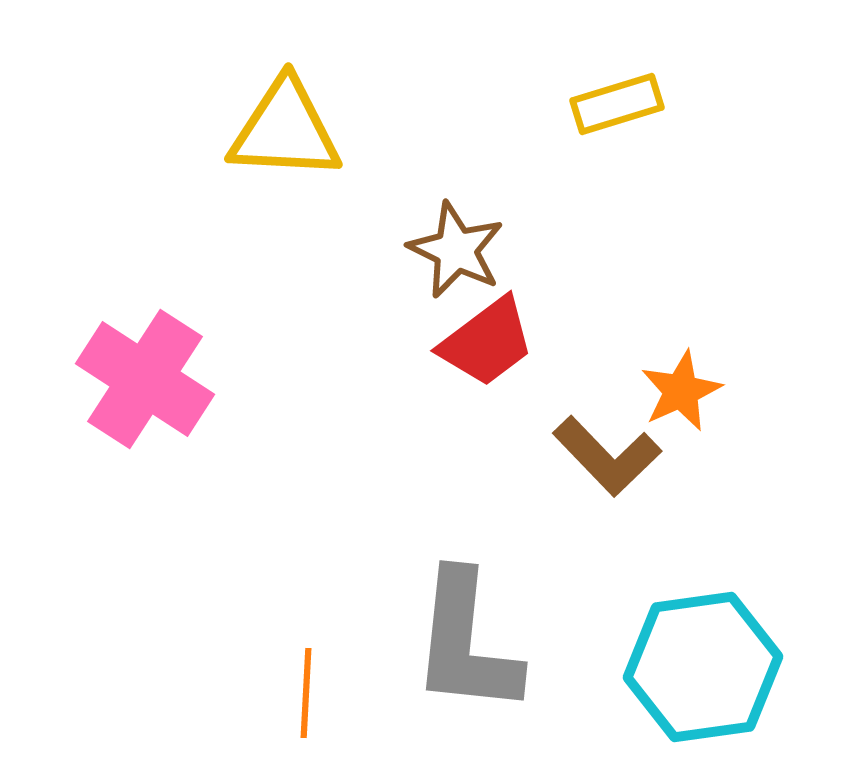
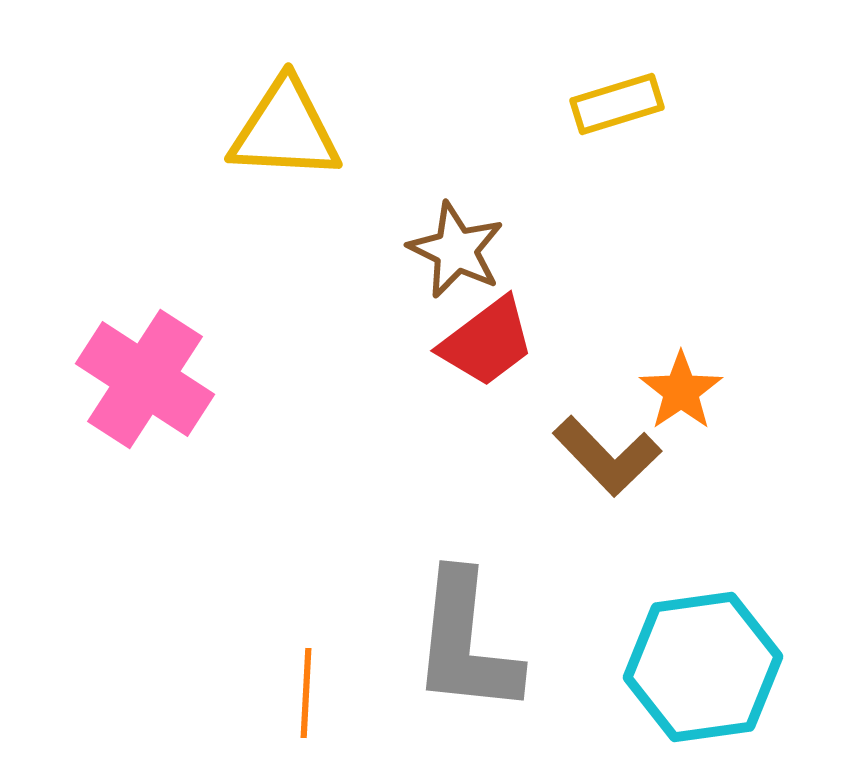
orange star: rotated 10 degrees counterclockwise
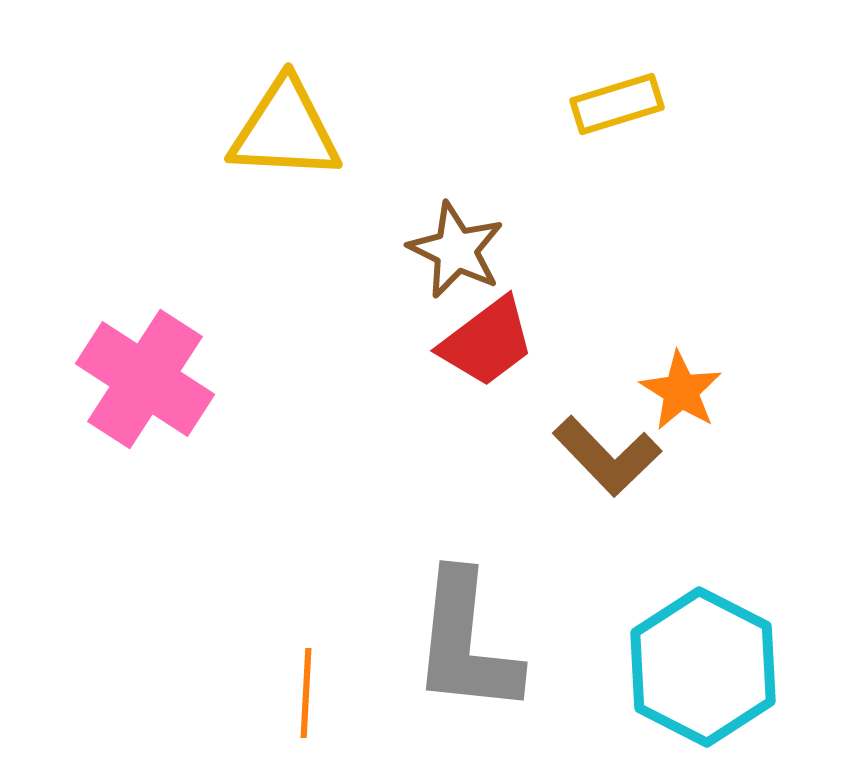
orange star: rotated 6 degrees counterclockwise
cyan hexagon: rotated 25 degrees counterclockwise
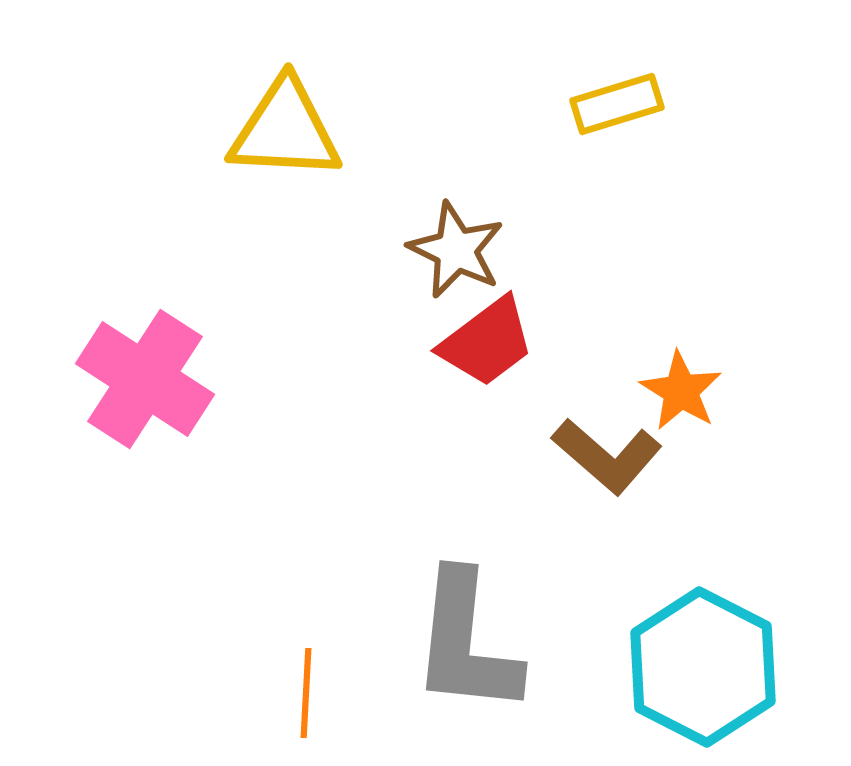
brown L-shape: rotated 5 degrees counterclockwise
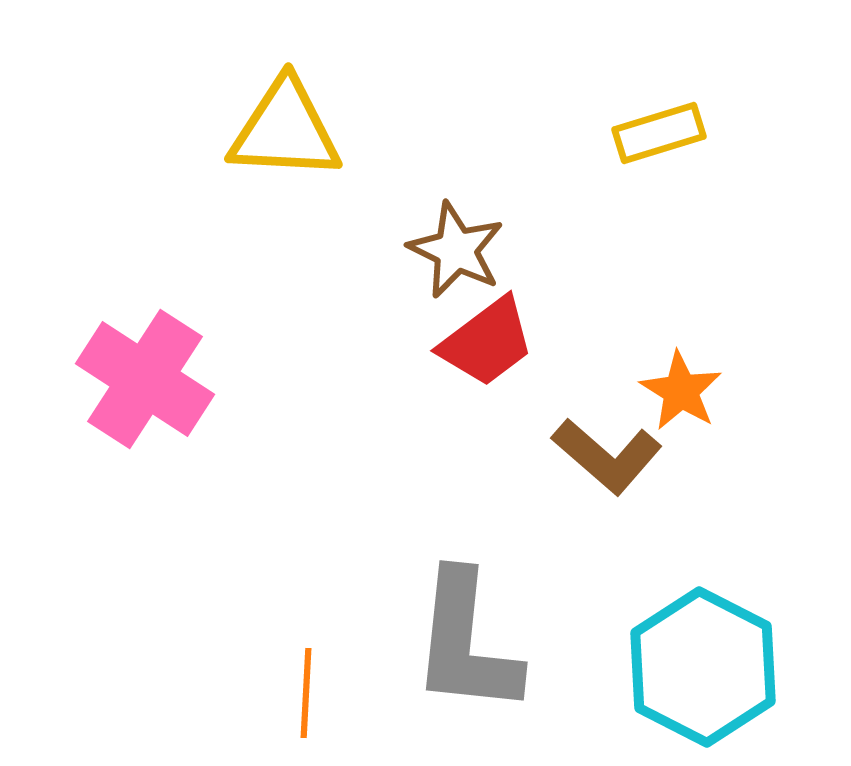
yellow rectangle: moved 42 px right, 29 px down
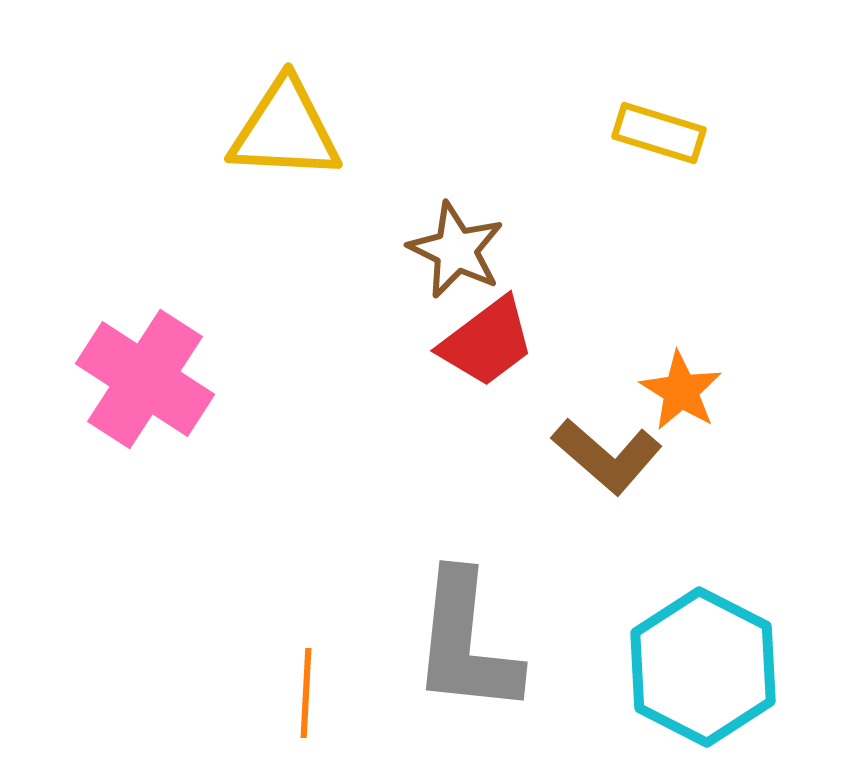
yellow rectangle: rotated 34 degrees clockwise
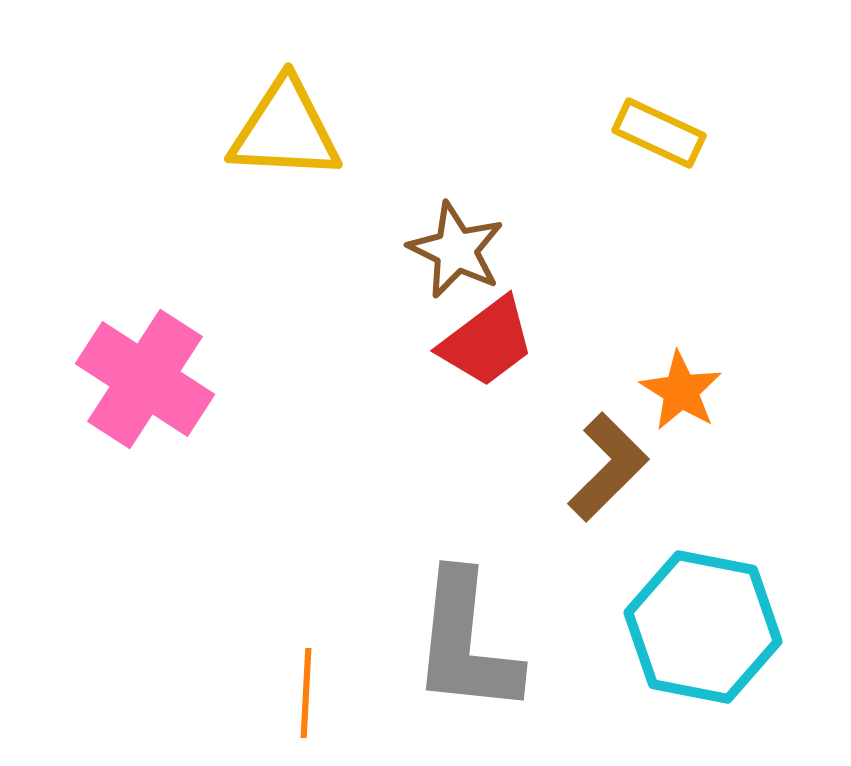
yellow rectangle: rotated 8 degrees clockwise
brown L-shape: moved 1 px right, 11 px down; rotated 86 degrees counterclockwise
cyan hexagon: moved 40 px up; rotated 16 degrees counterclockwise
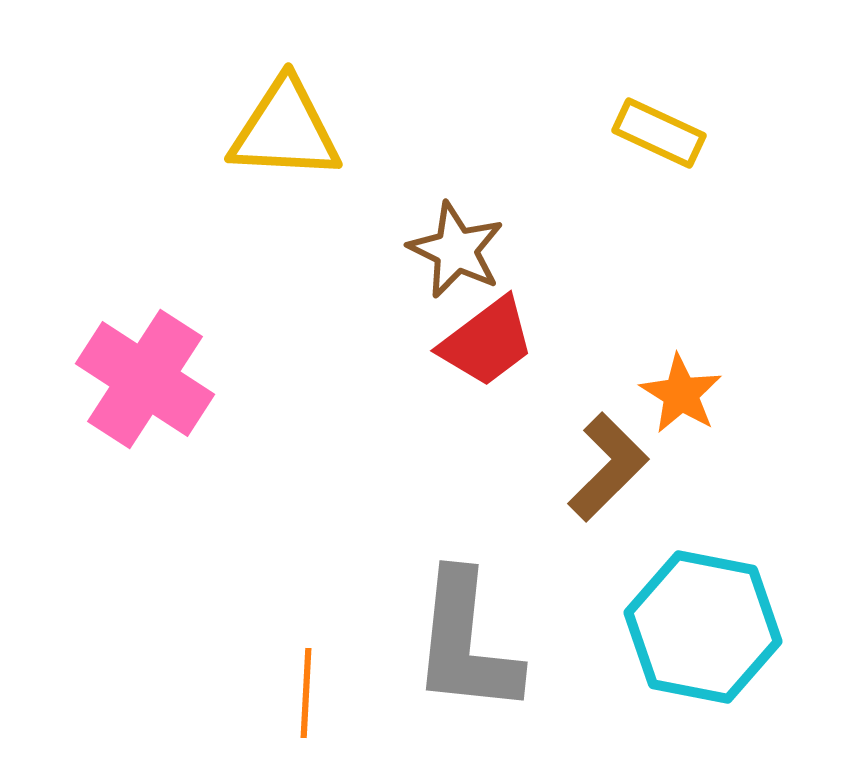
orange star: moved 3 px down
